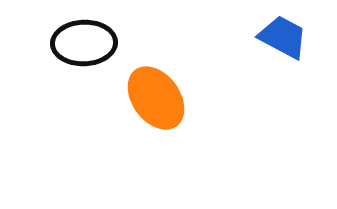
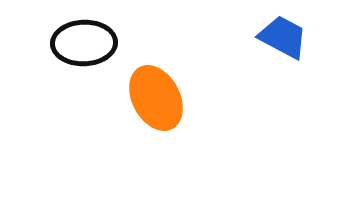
orange ellipse: rotated 8 degrees clockwise
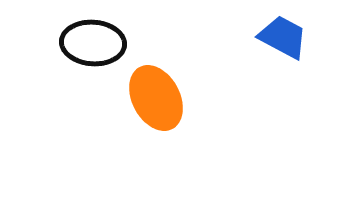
black ellipse: moved 9 px right; rotated 6 degrees clockwise
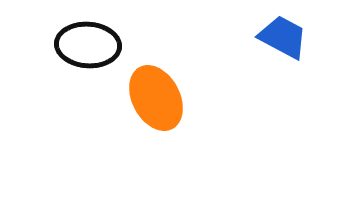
black ellipse: moved 5 px left, 2 px down
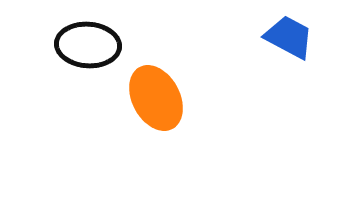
blue trapezoid: moved 6 px right
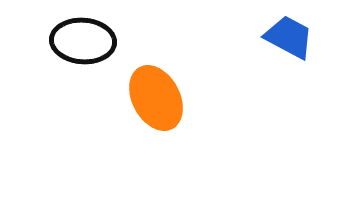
black ellipse: moved 5 px left, 4 px up
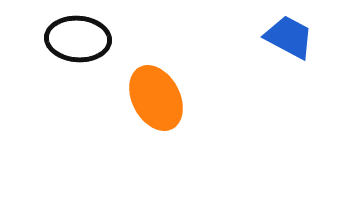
black ellipse: moved 5 px left, 2 px up
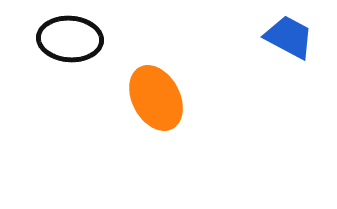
black ellipse: moved 8 px left
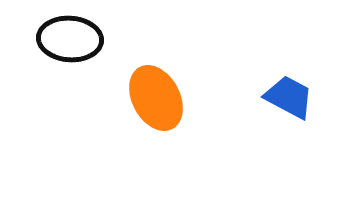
blue trapezoid: moved 60 px down
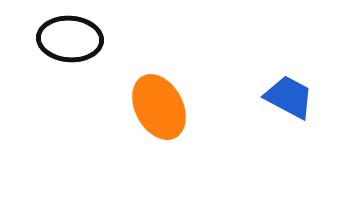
orange ellipse: moved 3 px right, 9 px down
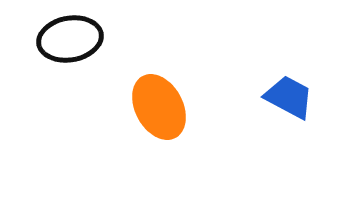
black ellipse: rotated 14 degrees counterclockwise
